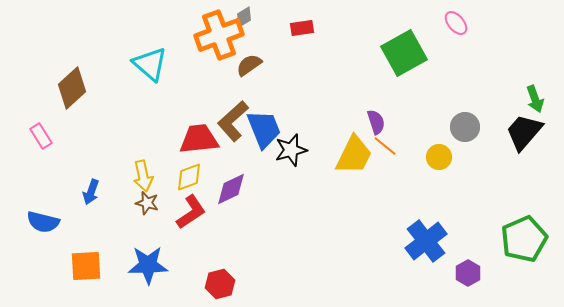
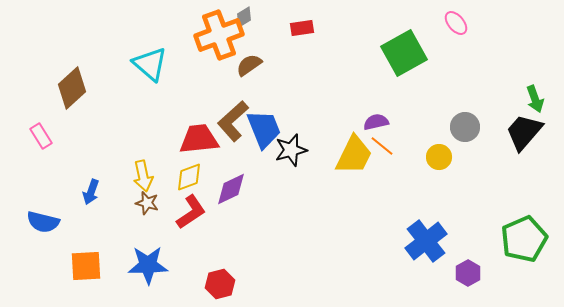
purple semicircle: rotated 85 degrees counterclockwise
orange line: moved 3 px left
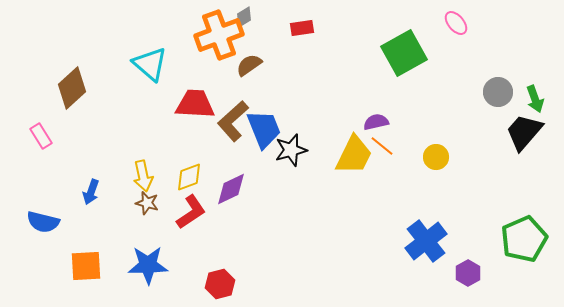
gray circle: moved 33 px right, 35 px up
red trapezoid: moved 4 px left, 35 px up; rotated 9 degrees clockwise
yellow circle: moved 3 px left
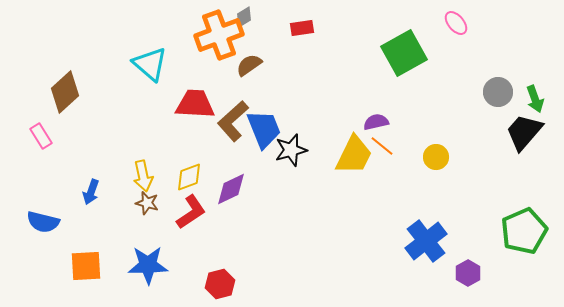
brown diamond: moved 7 px left, 4 px down
green pentagon: moved 8 px up
